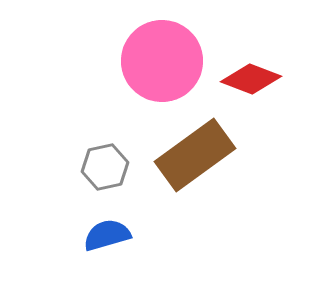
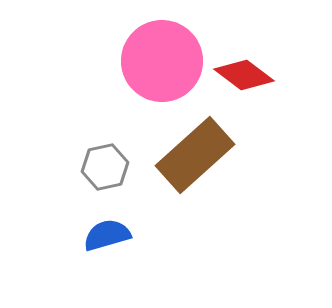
red diamond: moved 7 px left, 4 px up; rotated 16 degrees clockwise
brown rectangle: rotated 6 degrees counterclockwise
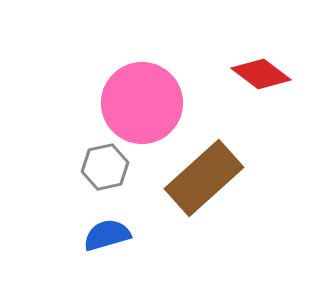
pink circle: moved 20 px left, 42 px down
red diamond: moved 17 px right, 1 px up
brown rectangle: moved 9 px right, 23 px down
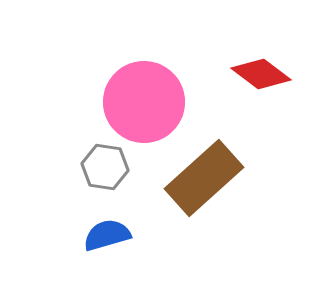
pink circle: moved 2 px right, 1 px up
gray hexagon: rotated 21 degrees clockwise
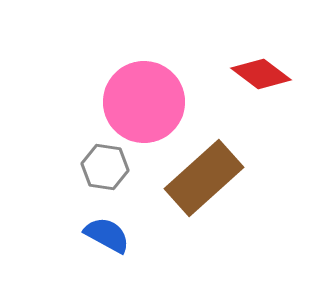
blue semicircle: rotated 45 degrees clockwise
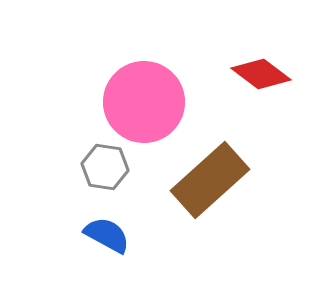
brown rectangle: moved 6 px right, 2 px down
